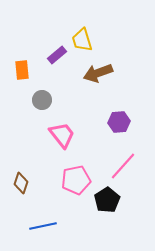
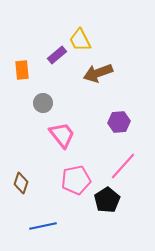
yellow trapezoid: moved 2 px left; rotated 10 degrees counterclockwise
gray circle: moved 1 px right, 3 px down
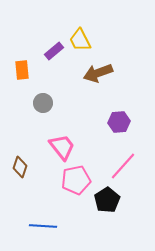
purple rectangle: moved 3 px left, 4 px up
pink trapezoid: moved 12 px down
brown diamond: moved 1 px left, 16 px up
blue line: rotated 16 degrees clockwise
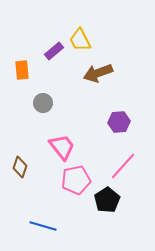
blue line: rotated 12 degrees clockwise
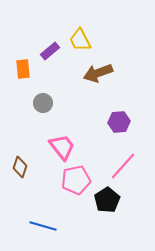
purple rectangle: moved 4 px left
orange rectangle: moved 1 px right, 1 px up
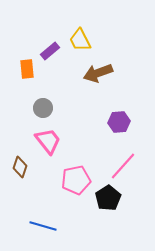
orange rectangle: moved 4 px right
gray circle: moved 5 px down
pink trapezoid: moved 14 px left, 6 px up
black pentagon: moved 1 px right, 2 px up
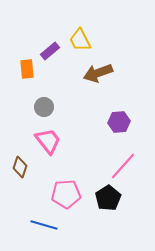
gray circle: moved 1 px right, 1 px up
pink pentagon: moved 10 px left, 14 px down; rotated 8 degrees clockwise
blue line: moved 1 px right, 1 px up
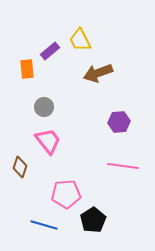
pink line: rotated 56 degrees clockwise
black pentagon: moved 15 px left, 22 px down
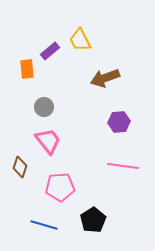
brown arrow: moved 7 px right, 5 px down
pink pentagon: moved 6 px left, 7 px up
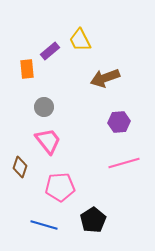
pink line: moved 1 px right, 3 px up; rotated 24 degrees counterclockwise
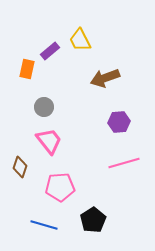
orange rectangle: rotated 18 degrees clockwise
pink trapezoid: moved 1 px right
